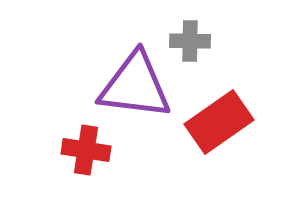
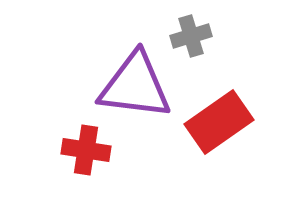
gray cross: moved 1 px right, 5 px up; rotated 18 degrees counterclockwise
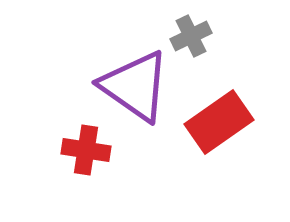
gray cross: rotated 9 degrees counterclockwise
purple triangle: rotated 28 degrees clockwise
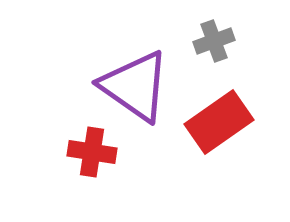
gray cross: moved 23 px right, 5 px down; rotated 6 degrees clockwise
red cross: moved 6 px right, 2 px down
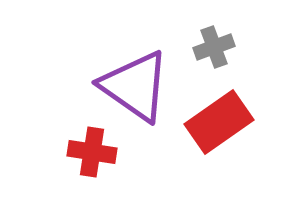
gray cross: moved 6 px down
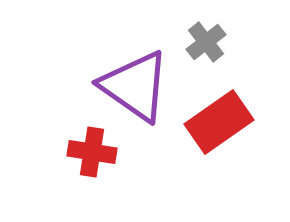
gray cross: moved 8 px left, 5 px up; rotated 18 degrees counterclockwise
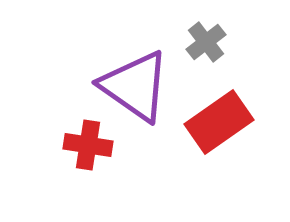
red cross: moved 4 px left, 7 px up
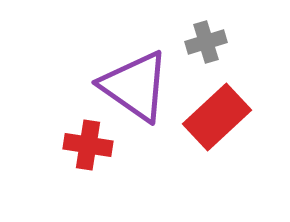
gray cross: rotated 21 degrees clockwise
red rectangle: moved 2 px left, 5 px up; rotated 8 degrees counterclockwise
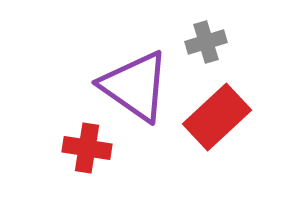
red cross: moved 1 px left, 3 px down
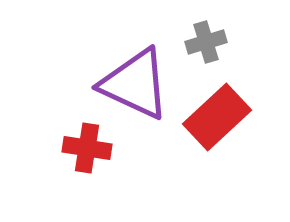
purple triangle: moved 2 px up; rotated 10 degrees counterclockwise
